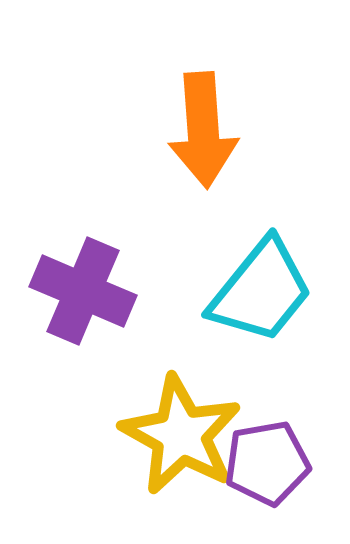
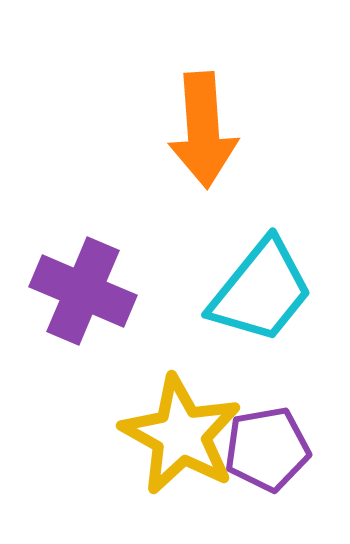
purple pentagon: moved 14 px up
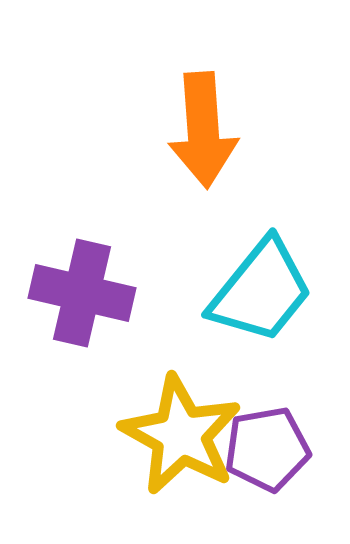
purple cross: moved 1 px left, 2 px down; rotated 10 degrees counterclockwise
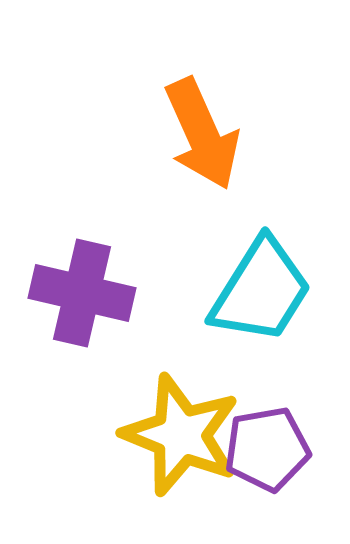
orange arrow: moved 1 px left, 4 px down; rotated 20 degrees counterclockwise
cyan trapezoid: rotated 7 degrees counterclockwise
yellow star: rotated 7 degrees counterclockwise
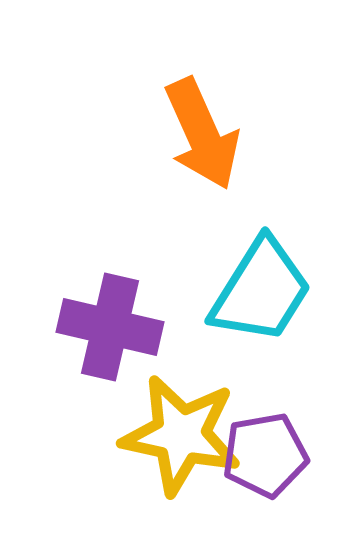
purple cross: moved 28 px right, 34 px down
yellow star: rotated 10 degrees counterclockwise
purple pentagon: moved 2 px left, 6 px down
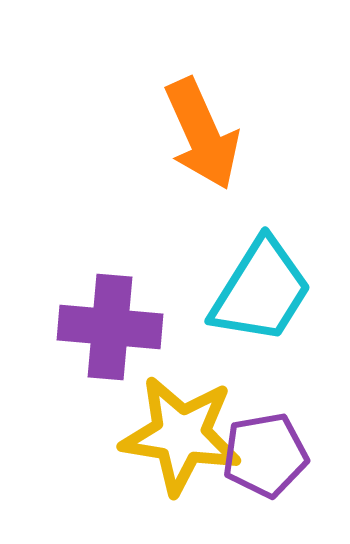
purple cross: rotated 8 degrees counterclockwise
yellow star: rotated 3 degrees counterclockwise
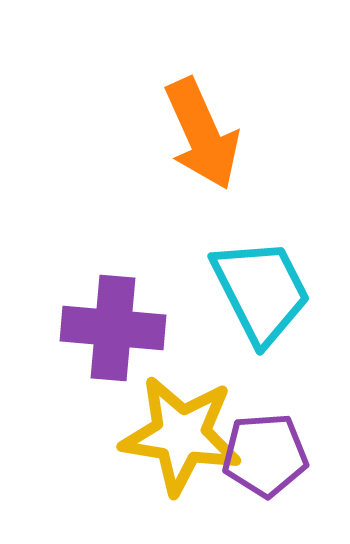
cyan trapezoid: rotated 59 degrees counterclockwise
purple cross: moved 3 px right, 1 px down
purple pentagon: rotated 6 degrees clockwise
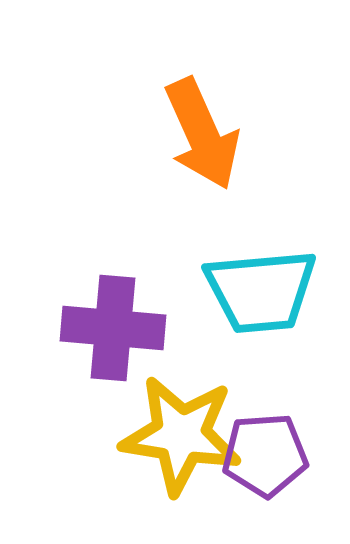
cyan trapezoid: rotated 112 degrees clockwise
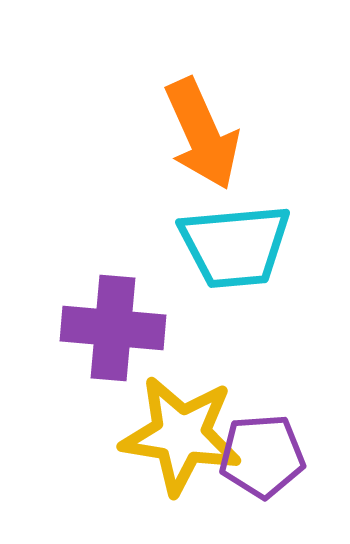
cyan trapezoid: moved 26 px left, 45 px up
purple pentagon: moved 3 px left, 1 px down
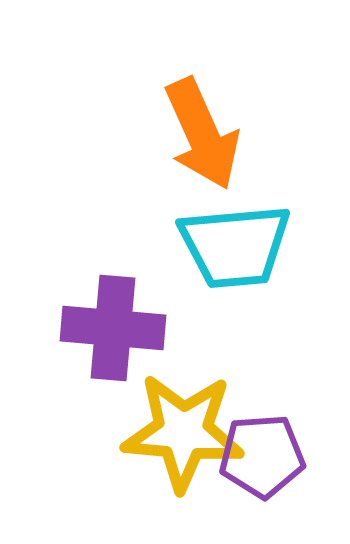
yellow star: moved 2 px right, 3 px up; rotated 4 degrees counterclockwise
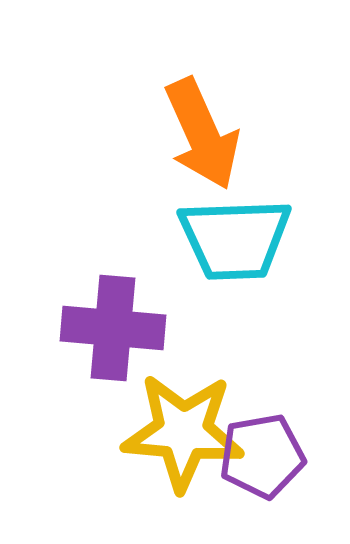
cyan trapezoid: moved 7 px up; rotated 3 degrees clockwise
purple pentagon: rotated 6 degrees counterclockwise
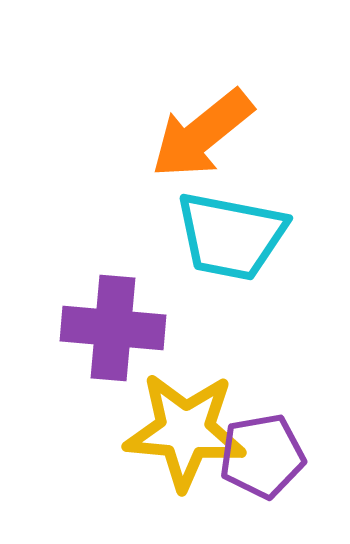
orange arrow: rotated 75 degrees clockwise
cyan trapezoid: moved 4 px left, 3 px up; rotated 13 degrees clockwise
yellow star: moved 2 px right, 1 px up
